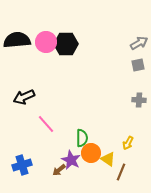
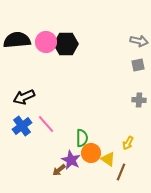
gray arrow: moved 2 px up; rotated 42 degrees clockwise
blue cross: moved 39 px up; rotated 18 degrees counterclockwise
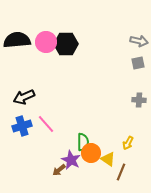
gray square: moved 2 px up
blue cross: rotated 18 degrees clockwise
green semicircle: moved 1 px right, 4 px down
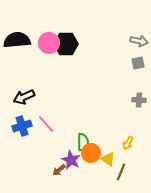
pink circle: moved 3 px right, 1 px down
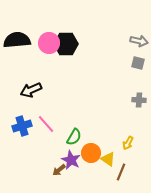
gray square: rotated 24 degrees clockwise
black arrow: moved 7 px right, 7 px up
green semicircle: moved 9 px left, 5 px up; rotated 30 degrees clockwise
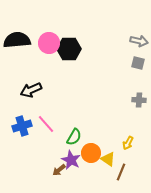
black hexagon: moved 3 px right, 5 px down
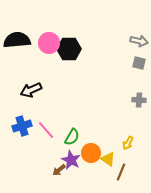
gray square: moved 1 px right
pink line: moved 6 px down
green semicircle: moved 2 px left
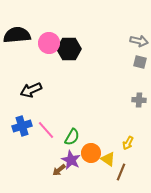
black semicircle: moved 5 px up
gray square: moved 1 px right, 1 px up
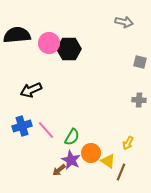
gray arrow: moved 15 px left, 19 px up
yellow triangle: moved 2 px down
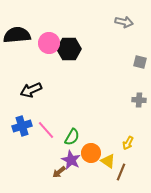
brown arrow: moved 2 px down
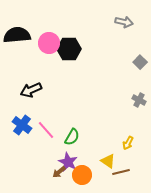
gray square: rotated 32 degrees clockwise
gray cross: rotated 24 degrees clockwise
blue cross: moved 1 px up; rotated 36 degrees counterclockwise
orange circle: moved 9 px left, 22 px down
purple star: moved 3 px left, 2 px down
brown line: rotated 54 degrees clockwise
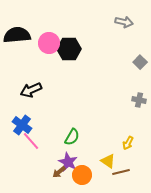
gray cross: rotated 16 degrees counterclockwise
pink line: moved 15 px left, 11 px down
